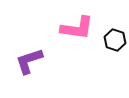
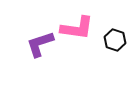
purple L-shape: moved 11 px right, 17 px up
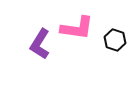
purple L-shape: rotated 40 degrees counterclockwise
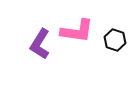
pink L-shape: moved 3 px down
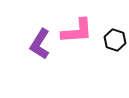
pink L-shape: rotated 12 degrees counterclockwise
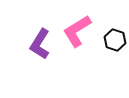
pink L-shape: rotated 152 degrees clockwise
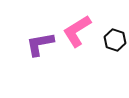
purple L-shape: rotated 48 degrees clockwise
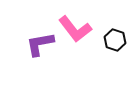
pink L-shape: moved 2 px left, 2 px up; rotated 96 degrees counterclockwise
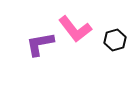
black hexagon: rotated 25 degrees clockwise
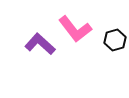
purple L-shape: rotated 52 degrees clockwise
